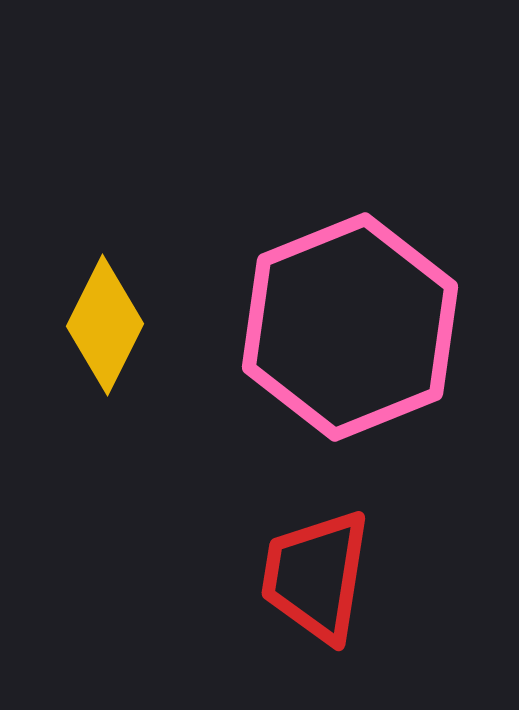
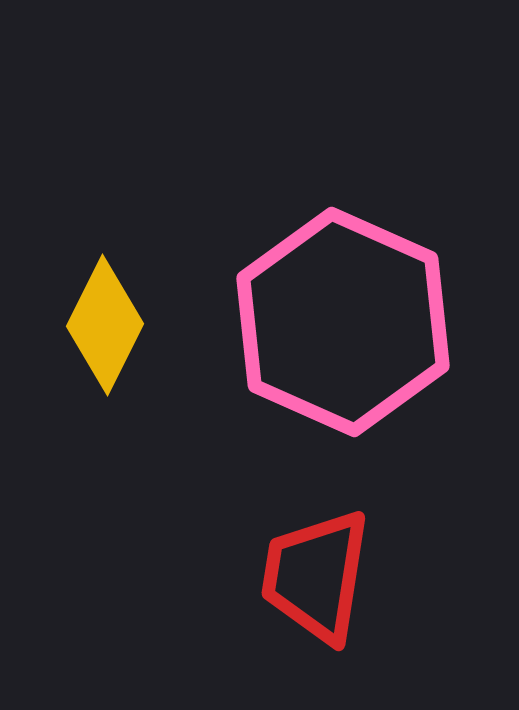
pink hexagon: moved 7 px left, 5 px up; rotated 14 degrees counterclockwise
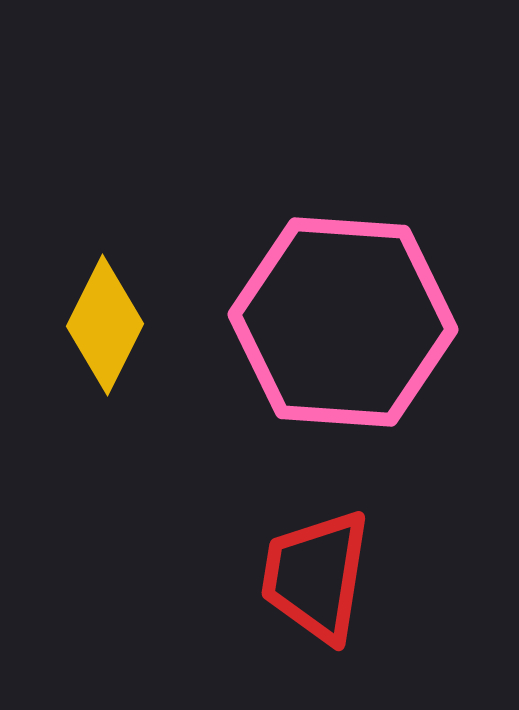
pink hexagon: rotated 20 degrees counterclockwise
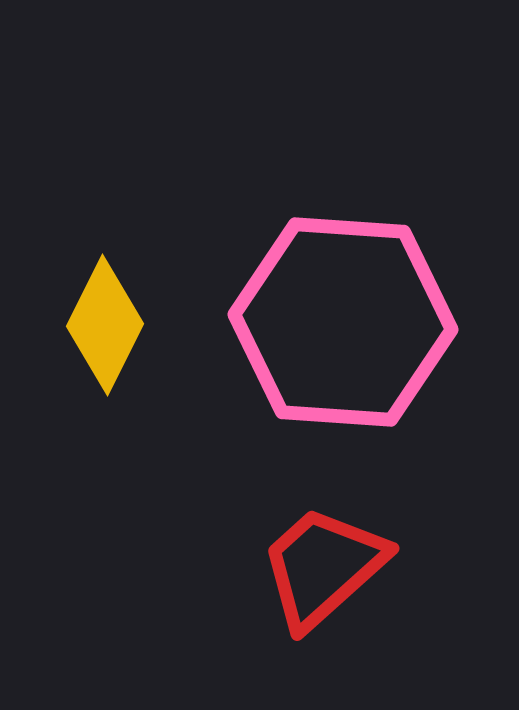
red trapezoid: moved 7 px right, 9 px up; rotated 39 degrees clockwise
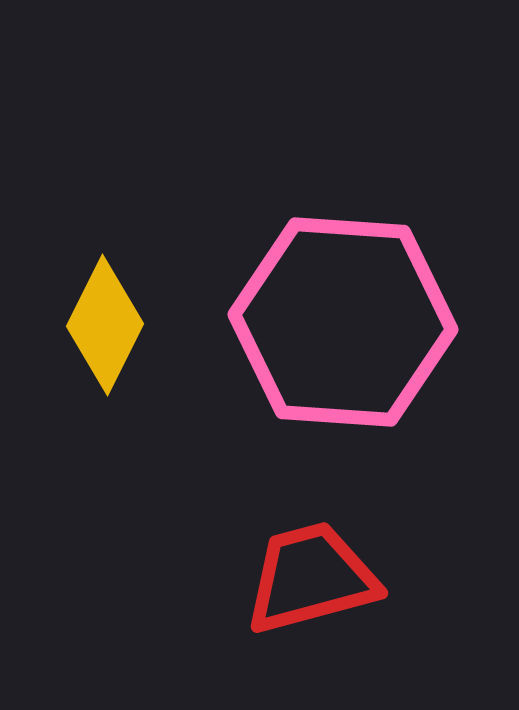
red trapezoid: moved 12 px left, 11 px down; rotated 27 degrees clockwise
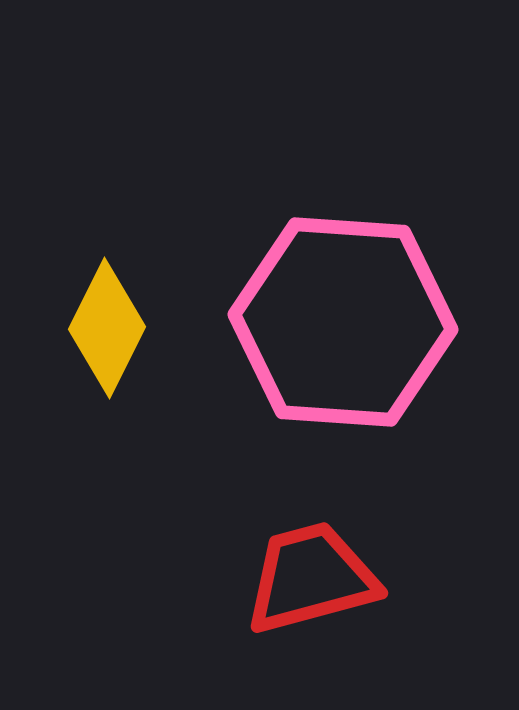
yellow diamond: moved 2 px right, 3 px down
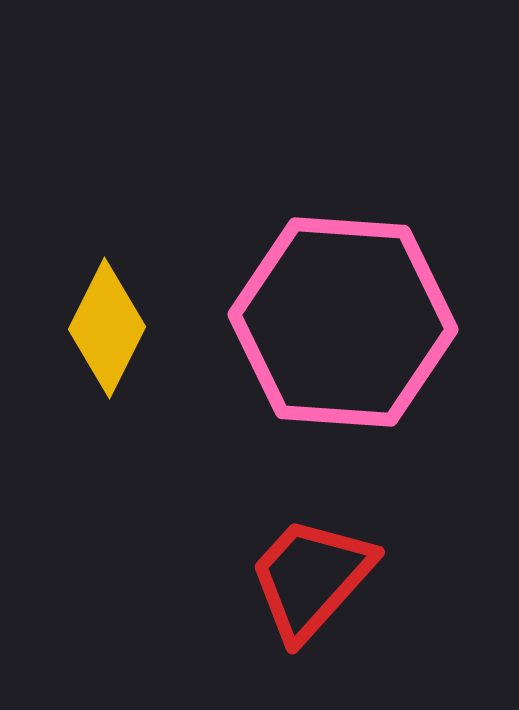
red trapezoid: rotated 33 degrees counterclockwise
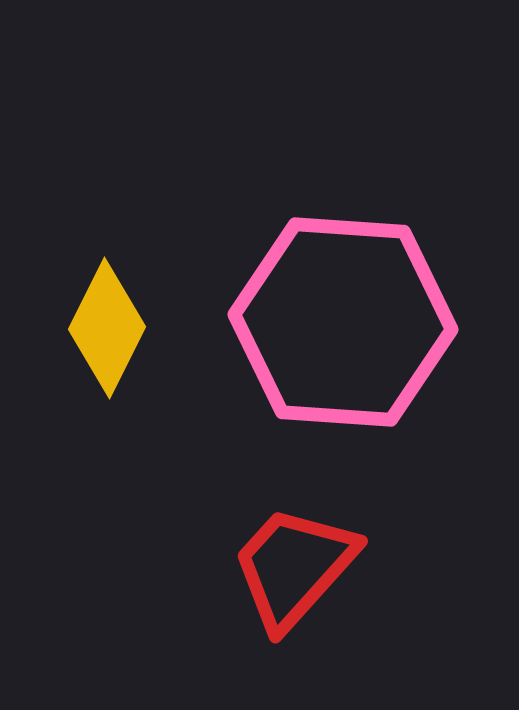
red trapezoid: moved 17 px left, 11 px up
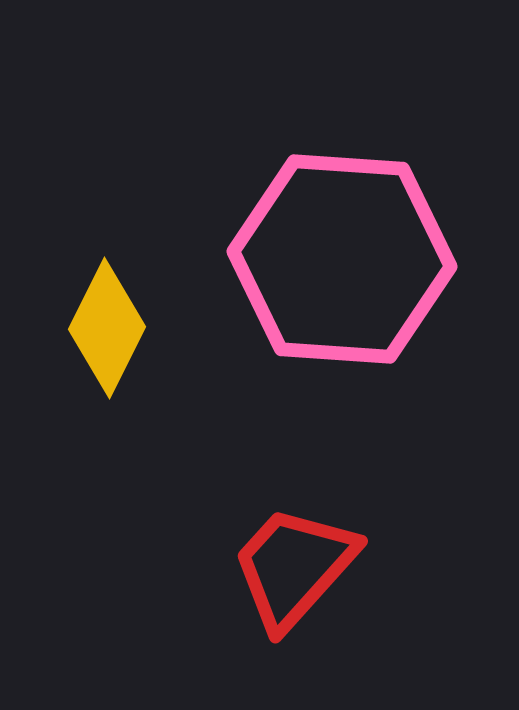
pink hexagon: moved 1 px left, 63 px up
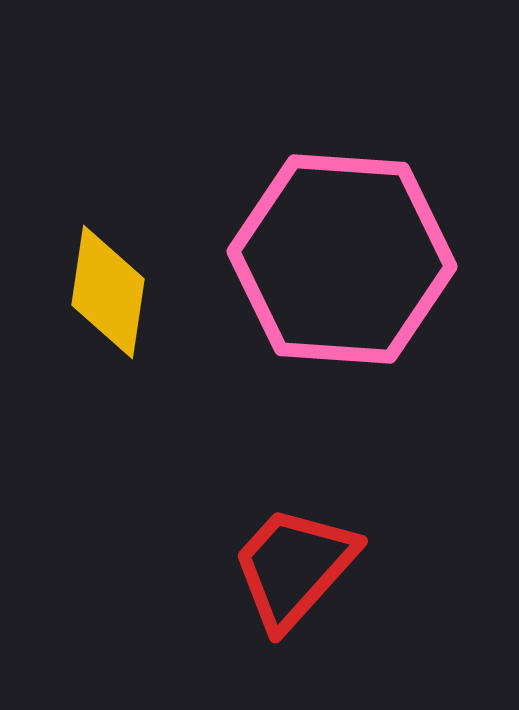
yellow diamond: moved 1 px right, 36 px up; rotated 18 degrees counterclockwise
